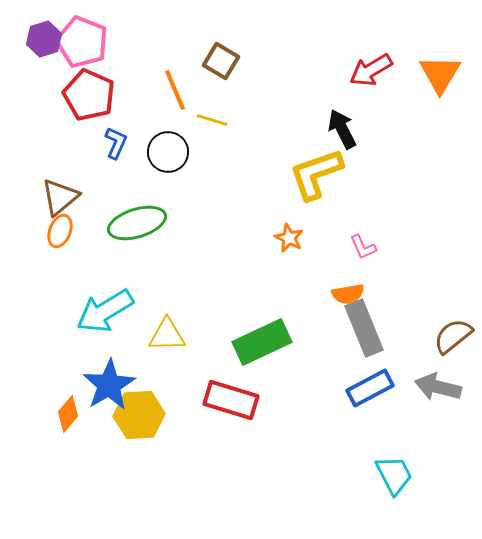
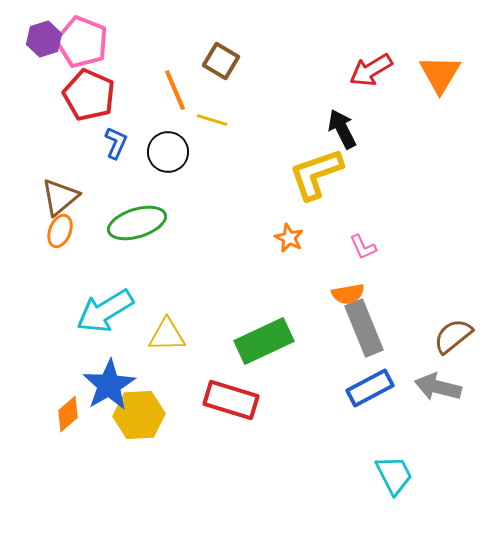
green rectangle: moved 2 px right, 1 px up
orange diamond: rotated 9 degrees clockwise
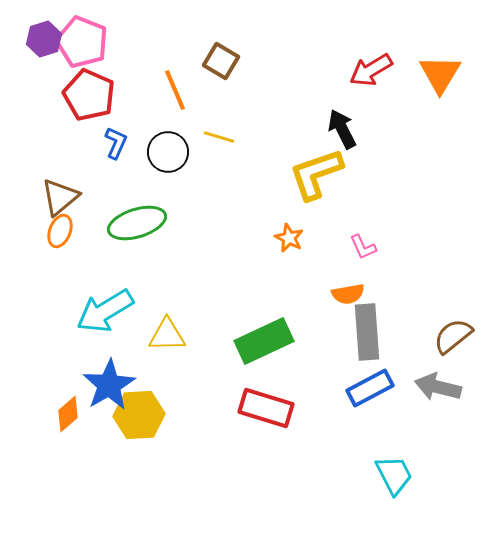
yellow line: moved 7 px right, 17 px down
gray rectangle: moved 3 px right, 4 px down; rotated 18 degrees clockwise
red rectangle: moved 35 px right, 8 px down
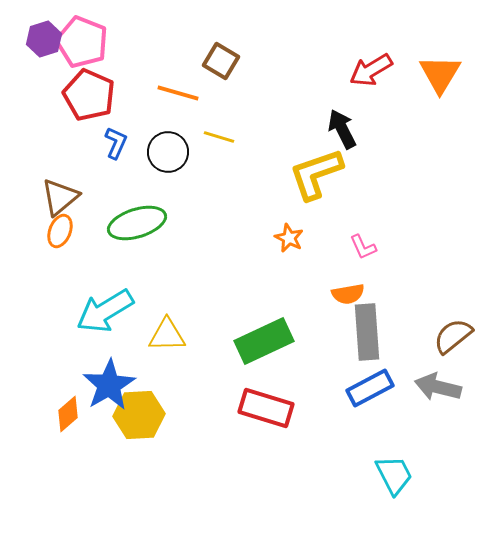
orange line: moved 3 px right, 3 px down; rotated 51 degrees counterclockwise
